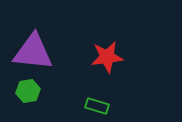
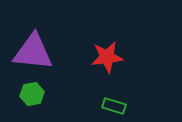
green hexagon: moved 4 px right, 3 px down
green rectangle: moved 17 px right
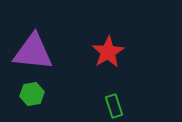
red star: moved 1 px right, 5 px up; rotated 24 degrees counterclockwise
green rectangle: rotated 55 degrees clockwise
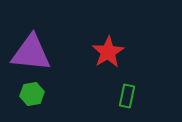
purple triangle: moved 2 px left, 1 px down
green rectangle: moved 13 px right, 10 px up; rotated 30 degrees clockwise
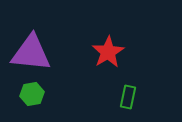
green rectangle: moved 1 px right, 1 px down
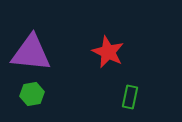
red star: rotated 16 degrees counterclockwise
green rectangle: moved 2 px right
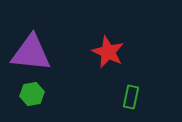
green rectangle: moved 1 px right
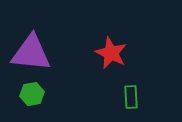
red star: moved 3 px right, 1 px down
green rectangle: rotated 15 degrees counterclockwise
